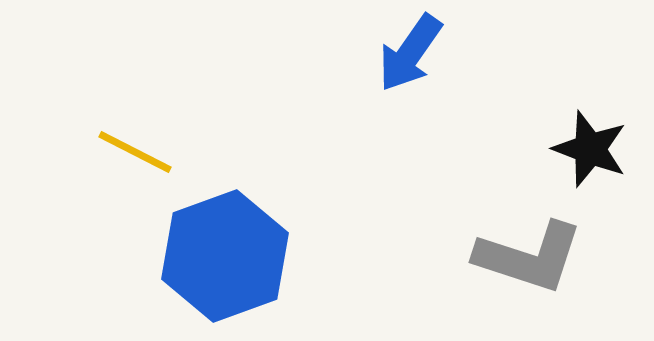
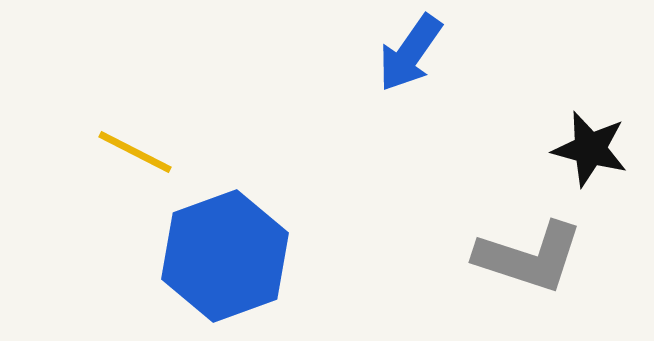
black star: rotated 6 degrees counterclockwise
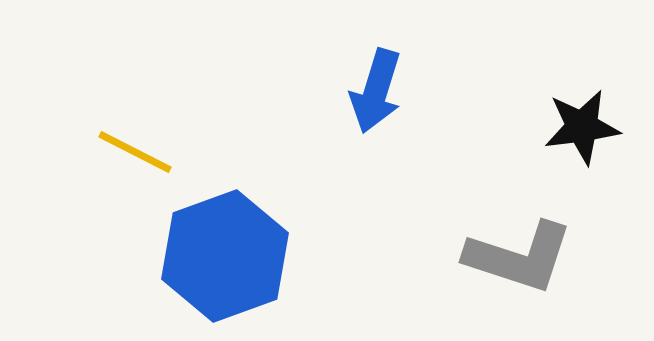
blue arrow: moved 34 px left, 38 px down; rotated 18 degrees counterclockwise
black star: moved 8 px left, 22 px up; rotated 22 degrees counterclockwise
gray L-shape: moved 10 px left
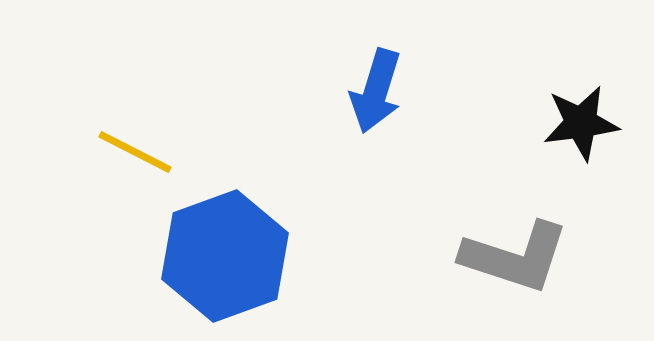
black star: moved 1 px left, 4 px up
gray L-shape: moved 4 px left
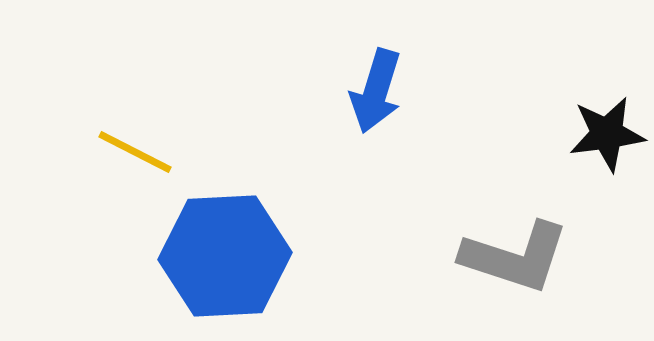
black star: moved 26 px right, 11 px down
blue hexagon: rotated 17 degrees clockwise
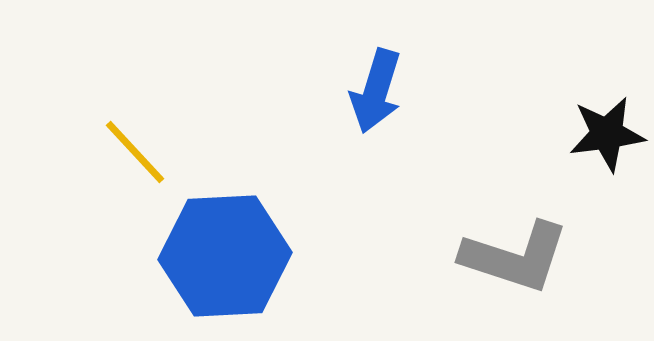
yellow line: rotated 20 degrees clockwise
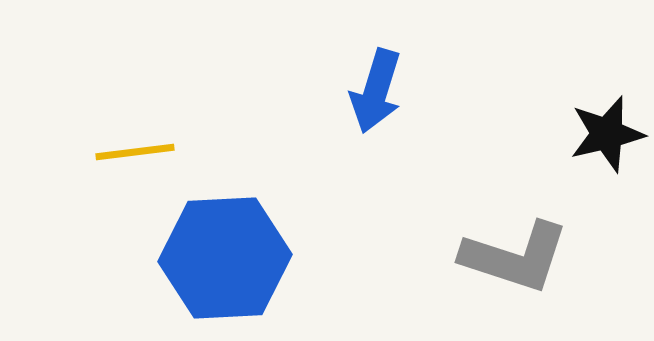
black star: rotated 6 degrees counterclockwise
yellow line: rotated 54 degrees counterclockwise
blue hexagon: moved 2 px down
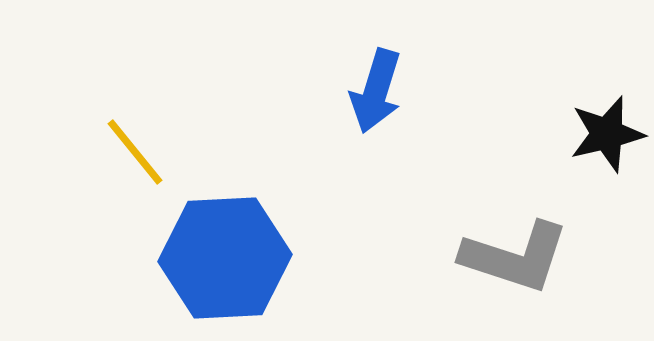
yellow line: rotated 58 degrees clockwise
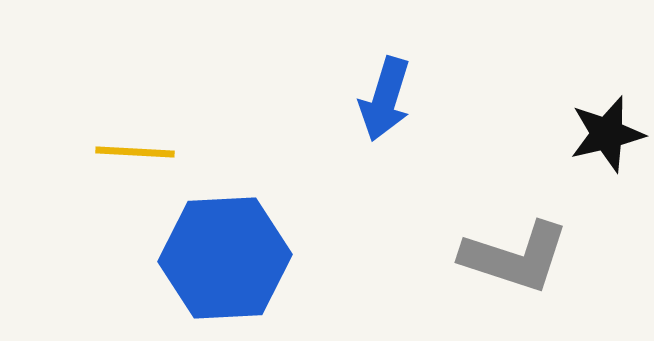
blue arrow: moved 9 px right, 8 px down
yellow line: rotated 48 degrees counterclockwise
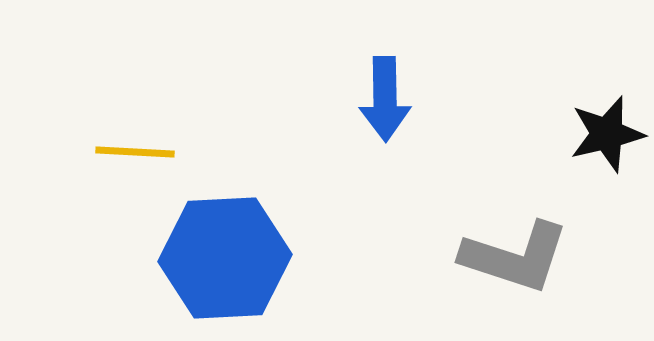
blue arrow: rotated 18 degrees counterclockwise
